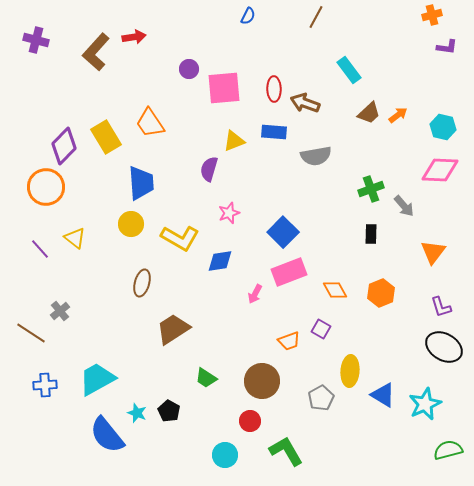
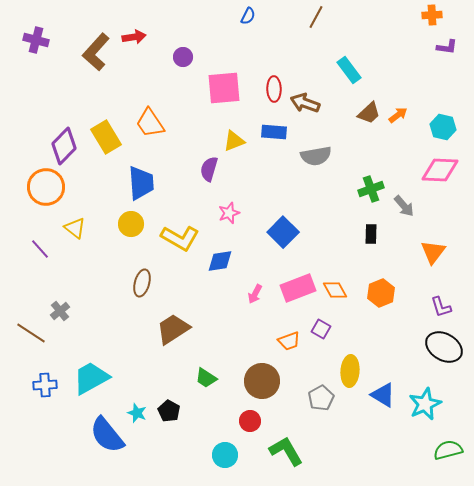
orange cross at (432, 15): rotated 12 degrees clockwise
purple circle at (189, 69): moved 6 px left, 12 px up
yellow triangle at (75, 238): moved 10 px up
pink rectangle at (289, 272): moved 9 px right, 16 px down
cyan trapezoid at (97, 379): moved 6 px left, 1 px up
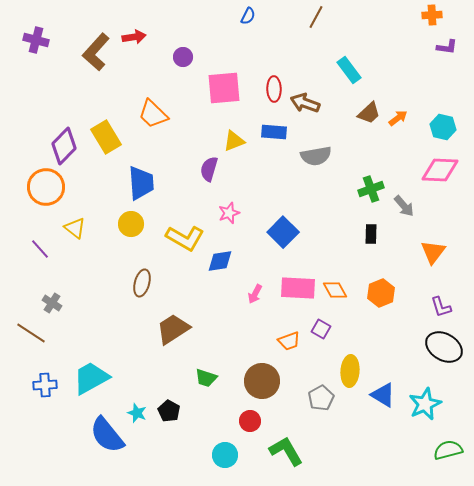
orange arrow at (398, 115): moved 3 px down
orange trapezoid at (150, 123): moved 3 px right, 9 px up; rotated 12 degrees counterclockwise
yellow L-shape at (180, 238): moved 5 px right
pink rectangle at (298, 288): rotated 24 degrees clockwise
gray cross at (60, 311): moved 8 px left, 8 px up; rotated 18 degrees counterclockwise
green trapezoid at (206, 378): rotated 15 degrees counterclockwise
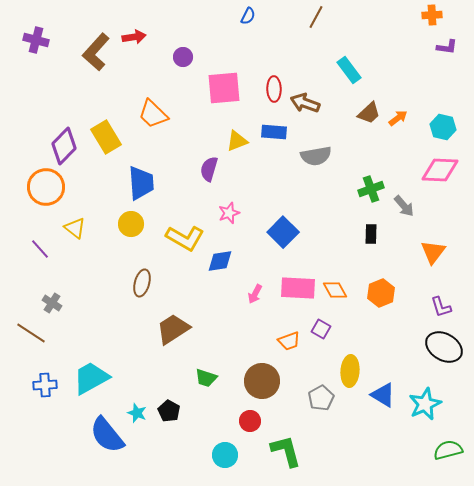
yellow triangle at (234, 141): moved 3 px right
green L-shape at (286, 451): rotated 15 degrees clockwise
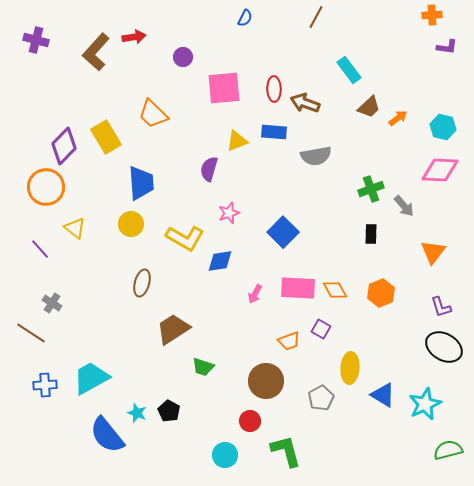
blue semicircle at (248, 16): moved 3 px left, 2 px down
brown trapezoid at (369, 113): moved 6 px up
yellow ellipse at (350, 371): moved 3 px up
green trapezoid at (206, 378): moved 3 px left, 11 px up
brown circle at (262, 381): moved 4 px right
